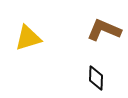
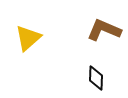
yellow triangle: rotated 24 degrees counterclockwise
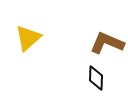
brown L-shape: moved 3 px right, 13 px down
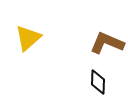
black diamond: moved 2 px right, 4 px down
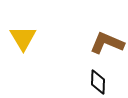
yellow triangle: moved 5 px left; rotated 20 degrees counterclockwise
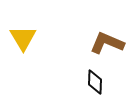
black diamond: moved 3 px left
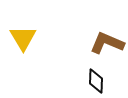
black diamond: moved 1 px right, 1 px up
